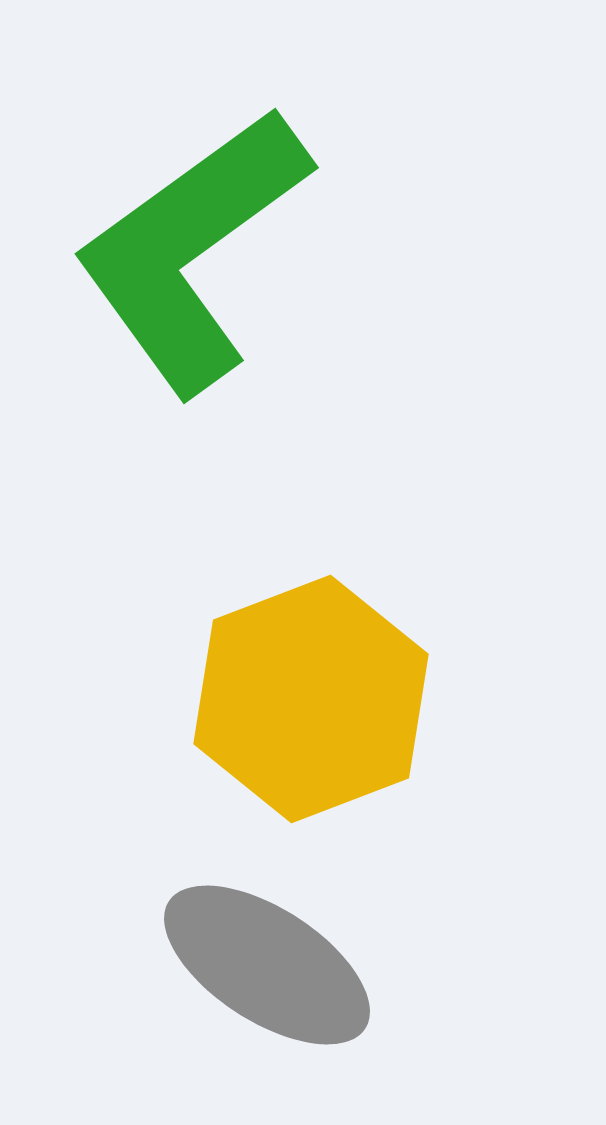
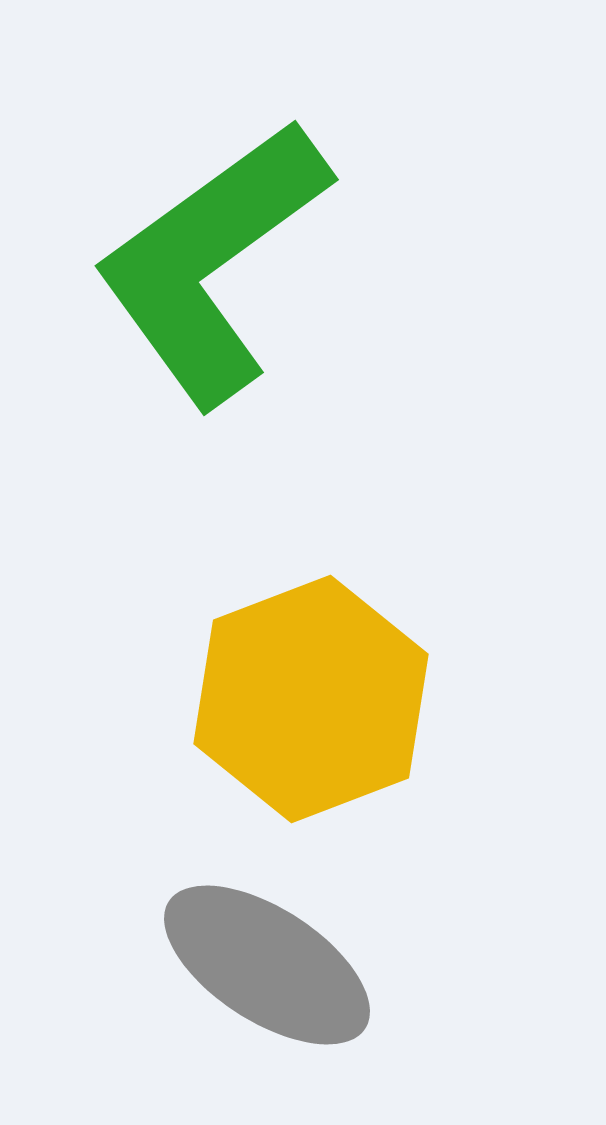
green L-shape: moved 20 px right, 12 px down
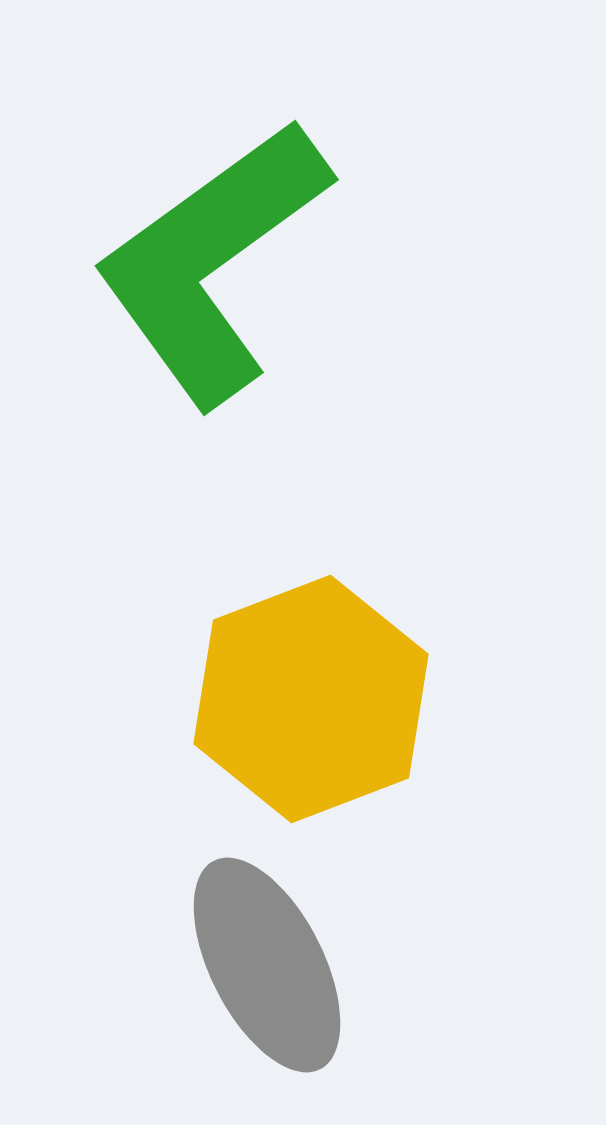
gray ellipse: rotated 30 degrees clockwise
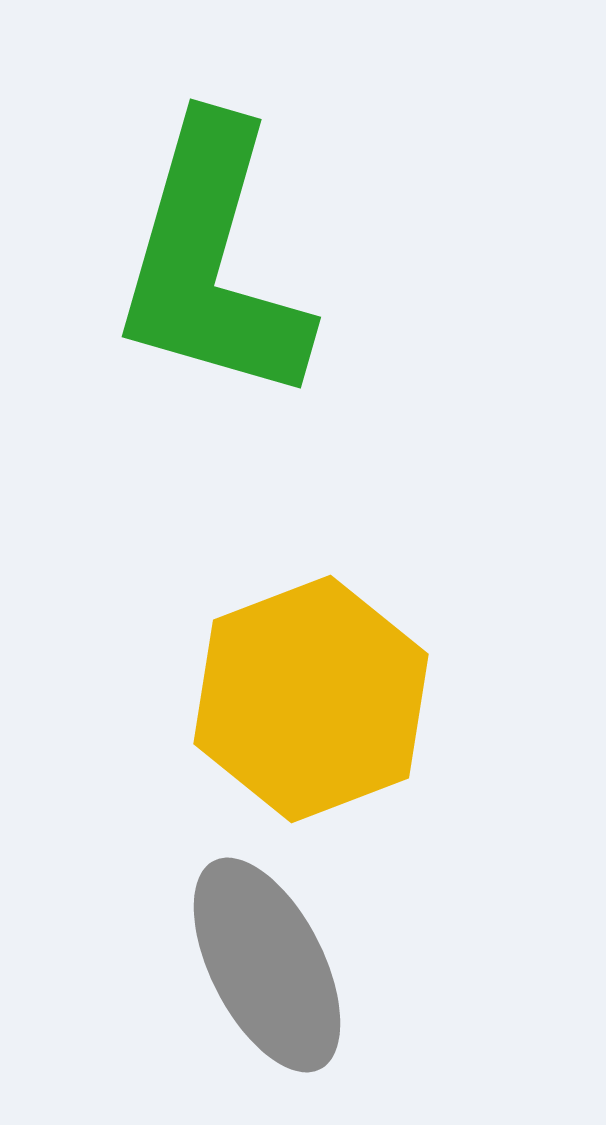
green L-shape: rotated 38 degrees counterclockwise
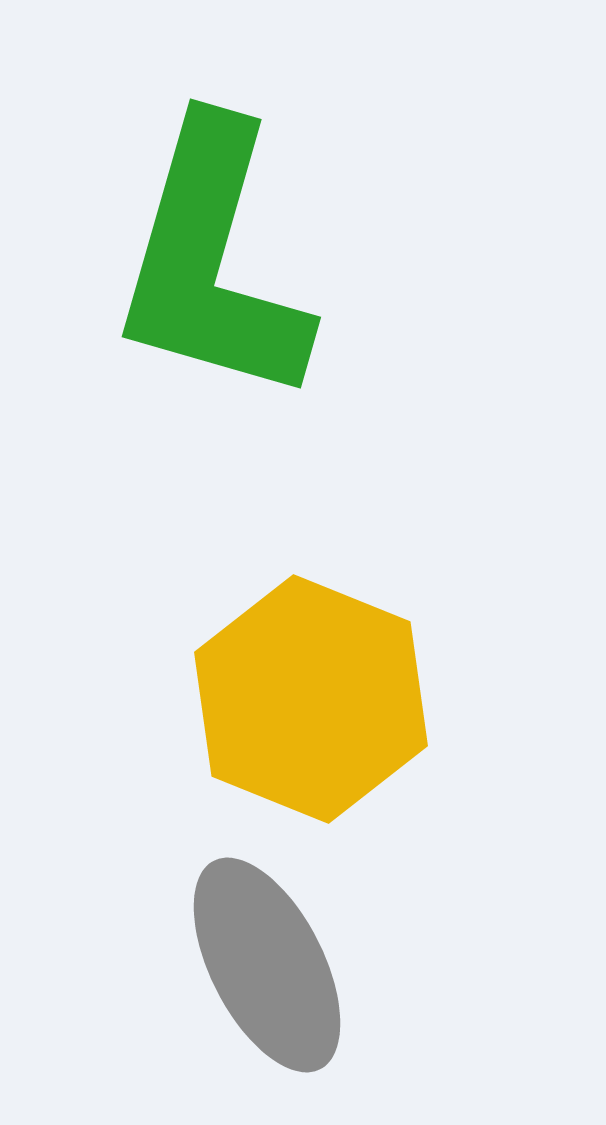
yellow hexagon: rotated 17 degrees counterclockwise
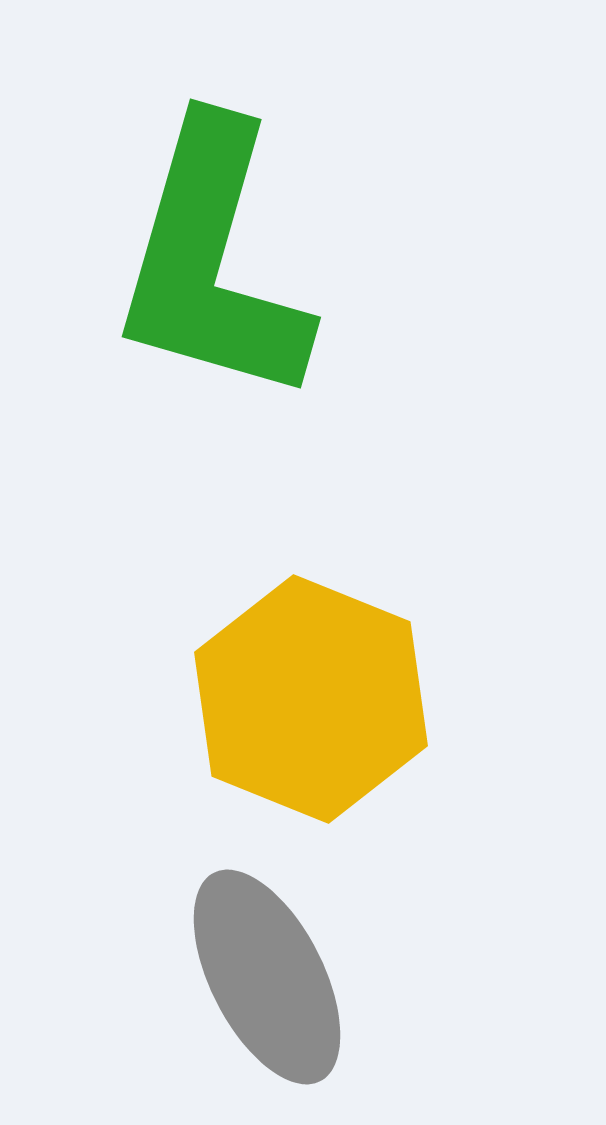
gray ellipse: moved 12 px down
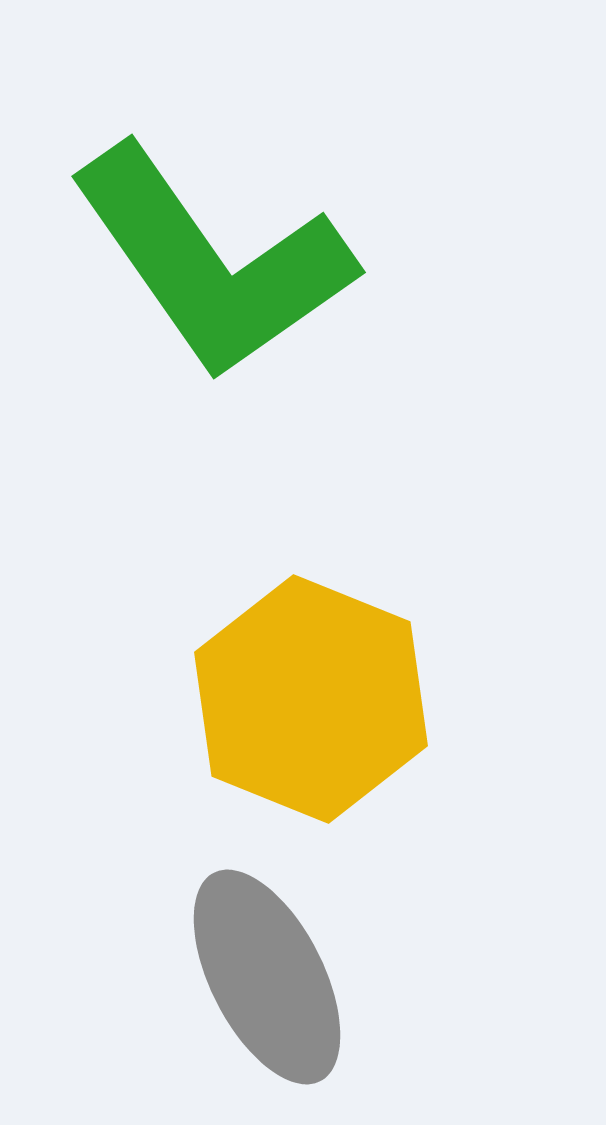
green L-shape: rotated 51 degrees counterclockwise
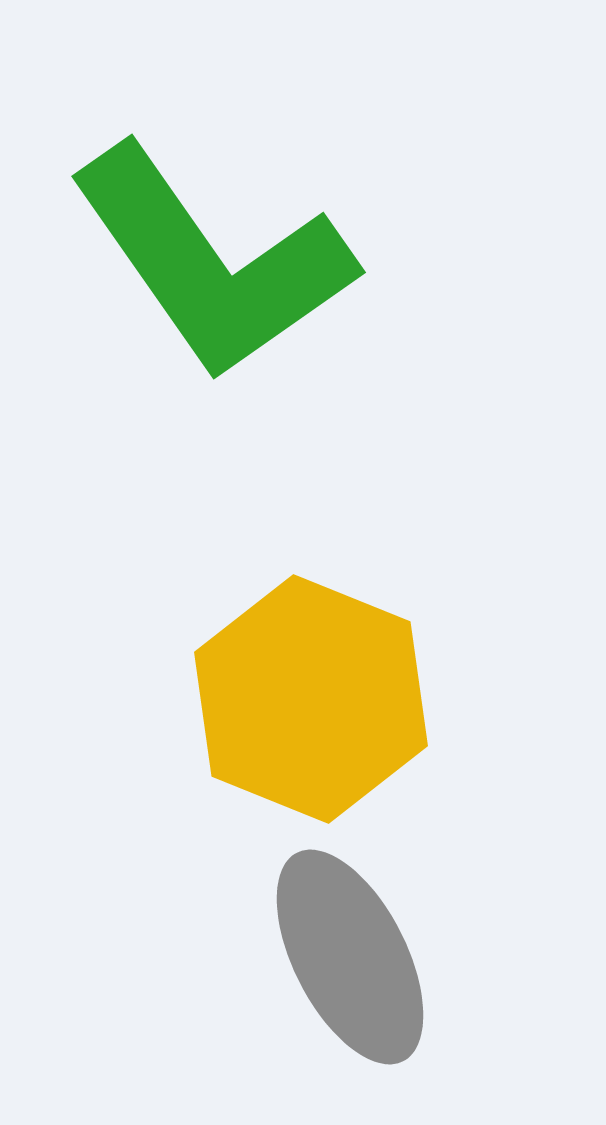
gray ellipse: moved 83 px right, 20 px up
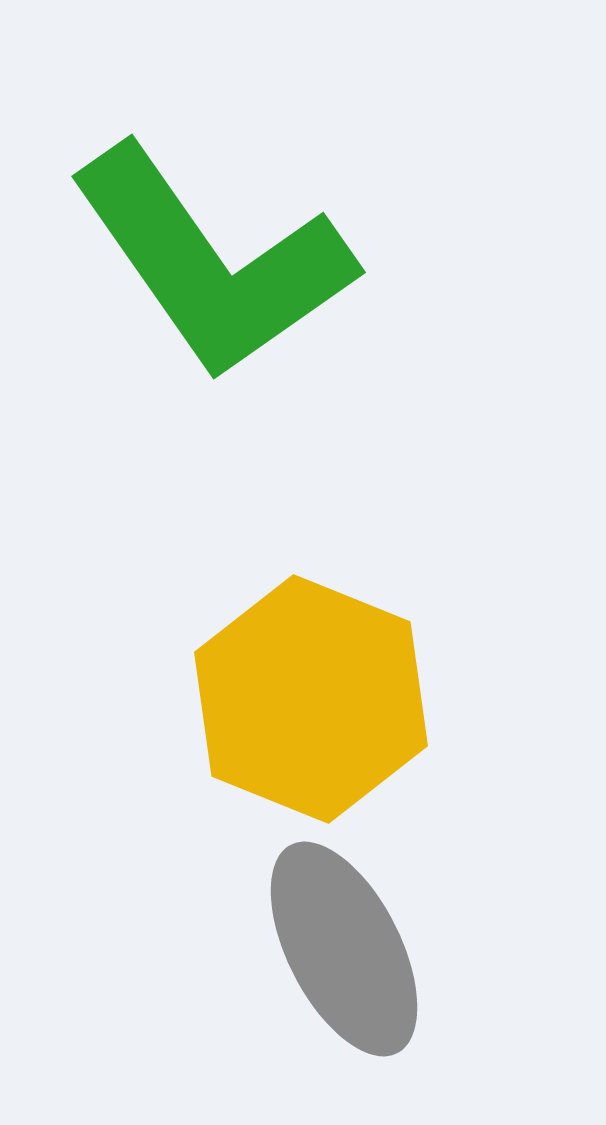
gray ellipse: moved 6 px left, 8 px up
